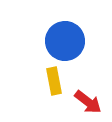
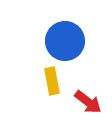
yellow rectangle: moved 2 px left
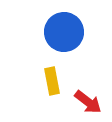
blue circle: moved 1 px left, 9 px up
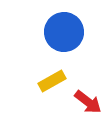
yellow rectangle: rotated 72 degrees clockwise
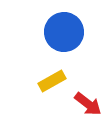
red arrow: moved 2 px down
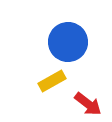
blue circle: moved 4 px right, 10 px down
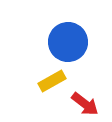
red arrow: moved 3 px left
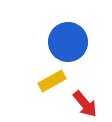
red arrow: rotated 12 degrees clockwise
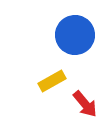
blue circle: moved 7 px right, 7 px up
